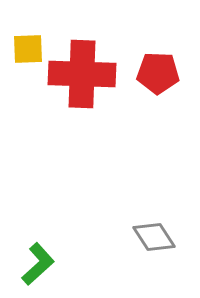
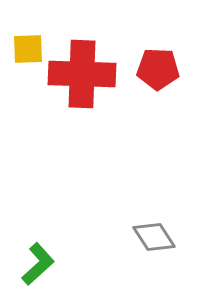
red pentagon: moved 4 px up
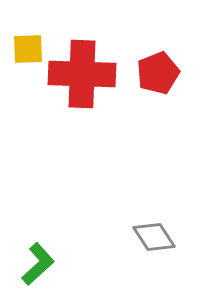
red pentagon: moved 4 px down; rotated 24 degrees counterclockwise
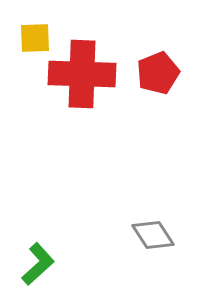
yellow square: moved 7 px right, 11 px up
gray diamond: moved 1 px left, 2 px up
